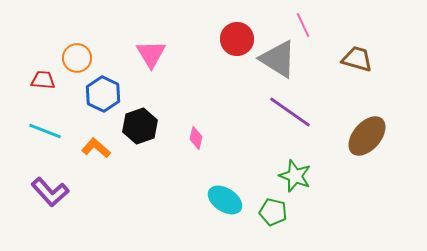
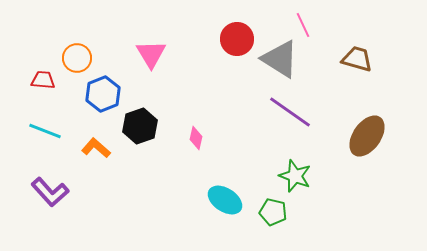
gray triangle: moved 2 px right
blue hexagon: rotated 12 degrees clockwise
brown ellipse: rotated 6 degrees counterclockwise
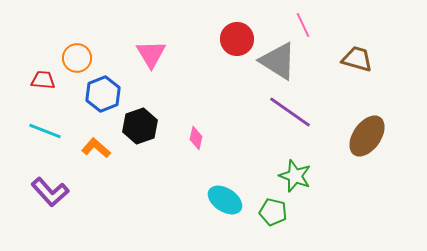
gray triangle: moved 2 px left, 2 px down
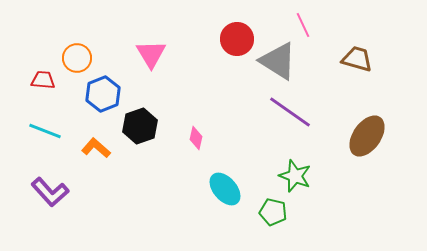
cyan ellipse: moved 11 px up; rotated 16 degrees clockwise
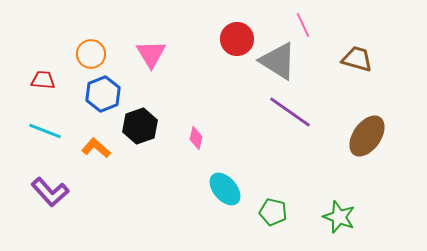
orange circle: moved 14 px right, 4 px up
green star: moved 44 px right, 41 px down
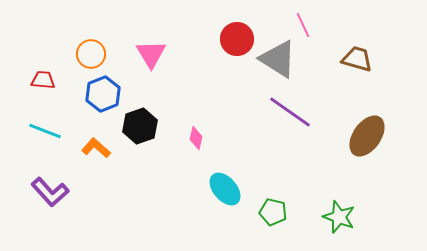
gray triangle: moved 2 px up
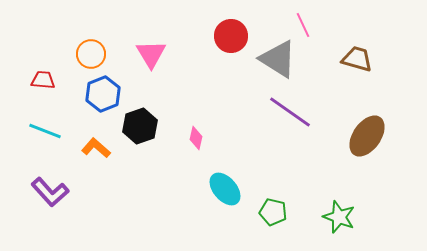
red circle: moved 6 px left, 3 px up
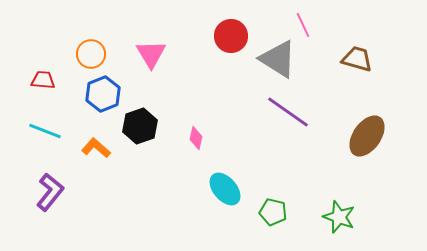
purple line: moved 2 px left
purple L-shape: rotated 99 degrees counterclockwise
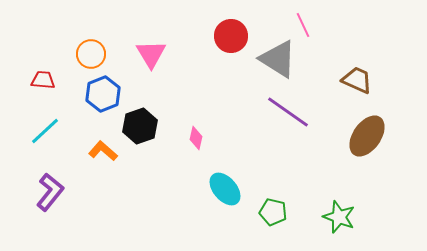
brown trapezoid: moved 21 px down; rotated 8 degrees clockwise
cyan line: rotated 64 degrees counterclockwise
orange L-shape: moved 7 px right, 3 px down
